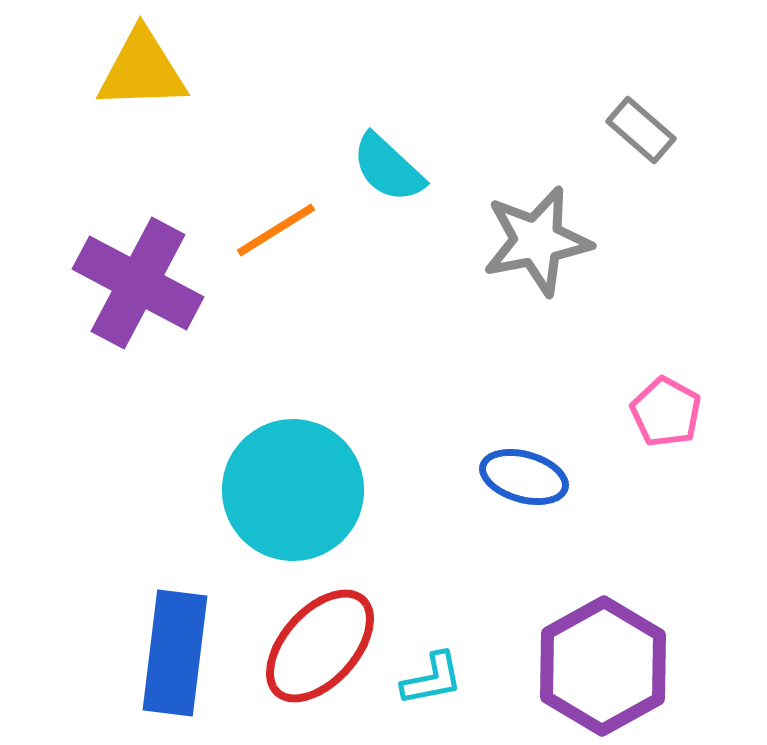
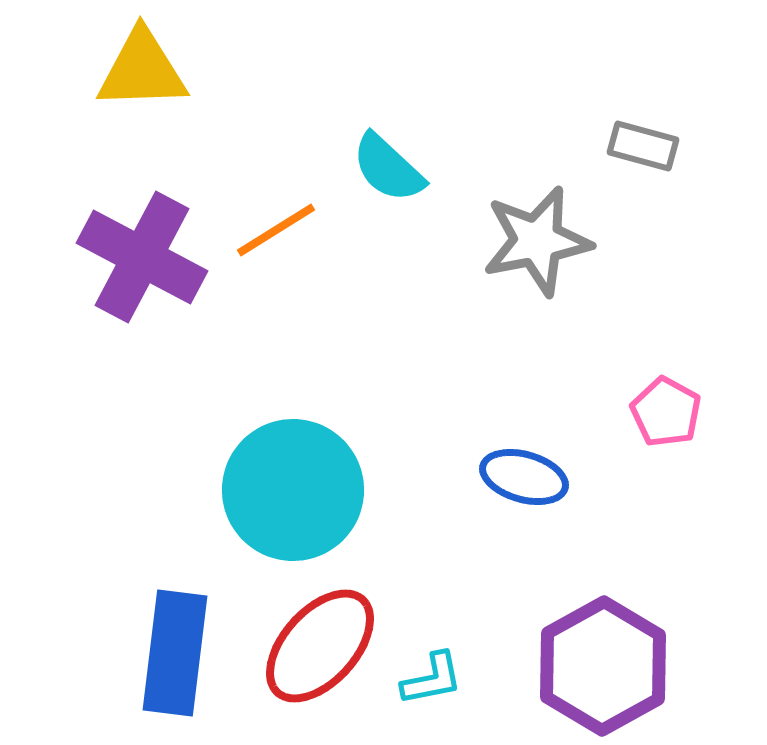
gray rectangle: moved 2 px right, 16 px down; rotated 26 degrees counterclockwise
purple cross: moved 4 px right, 26 px up
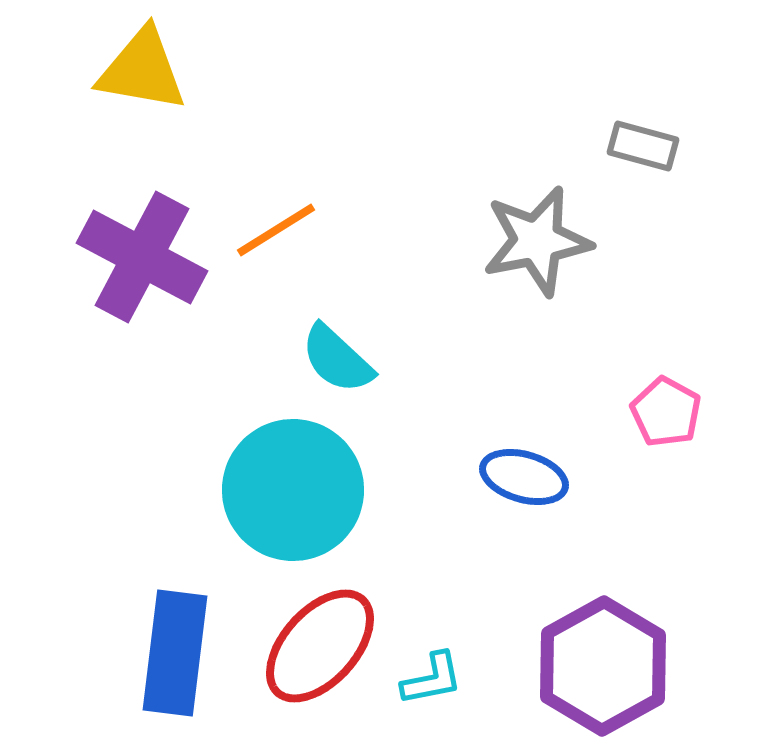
yellow triangle: rotated 12 degrees clockwise
cyan semicircle: moved 51 px left, 191 px down
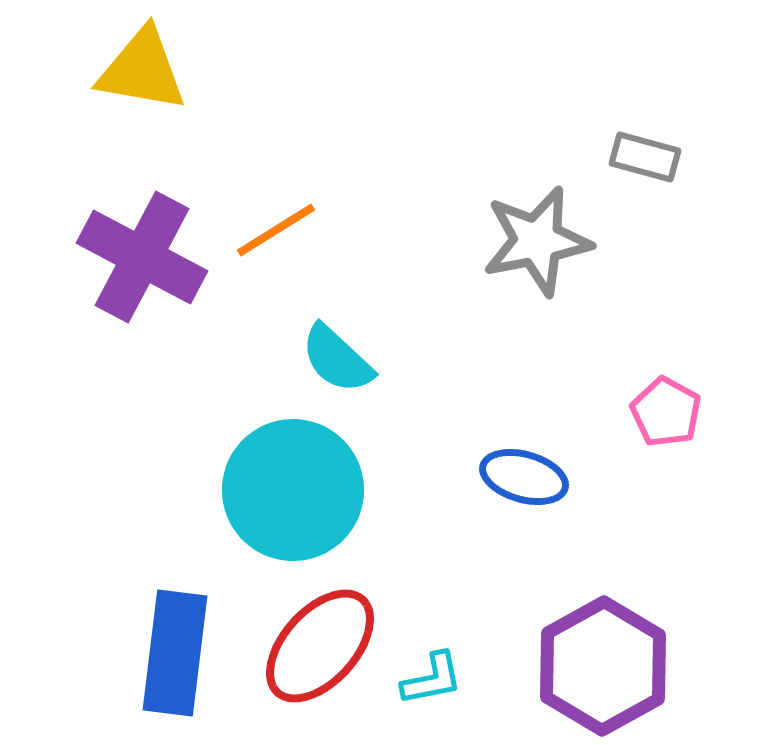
gray rectangle: moved 2 px right, 11 px down
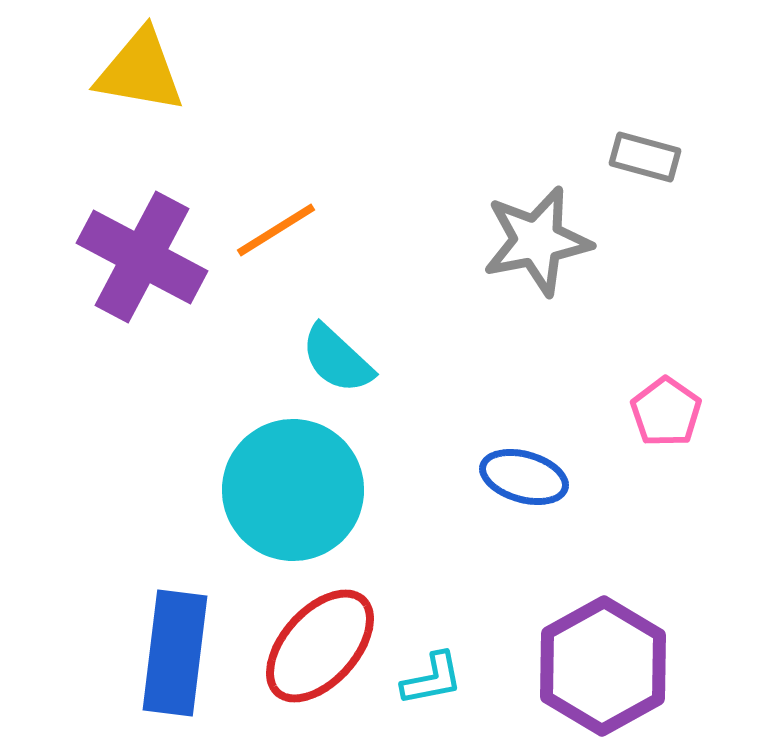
yellow triangle: moved 2 px left, 1 px down
pink pentagon: rotated 6 degrees clockwise
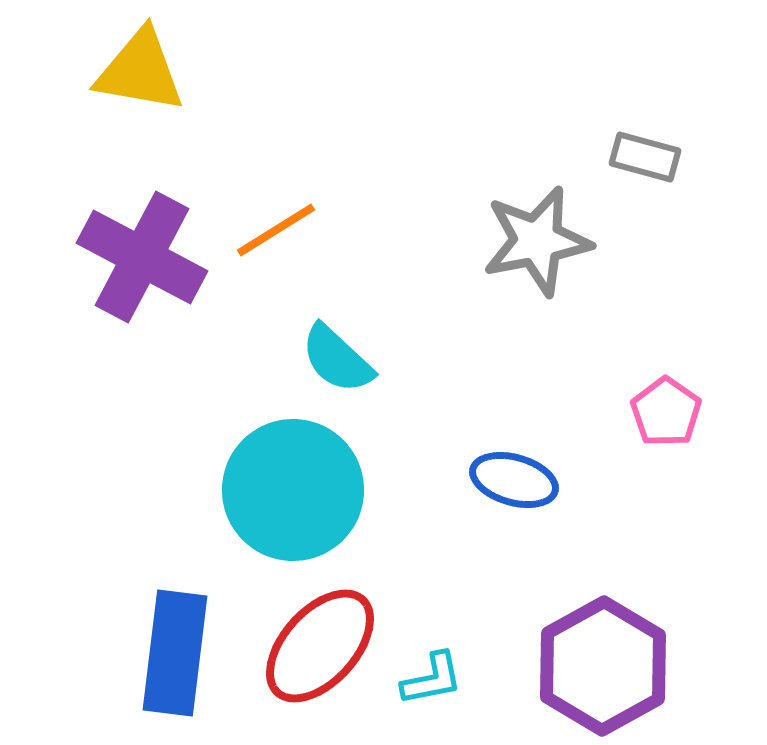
blue ellipse: moved 10 px left, 3 px down
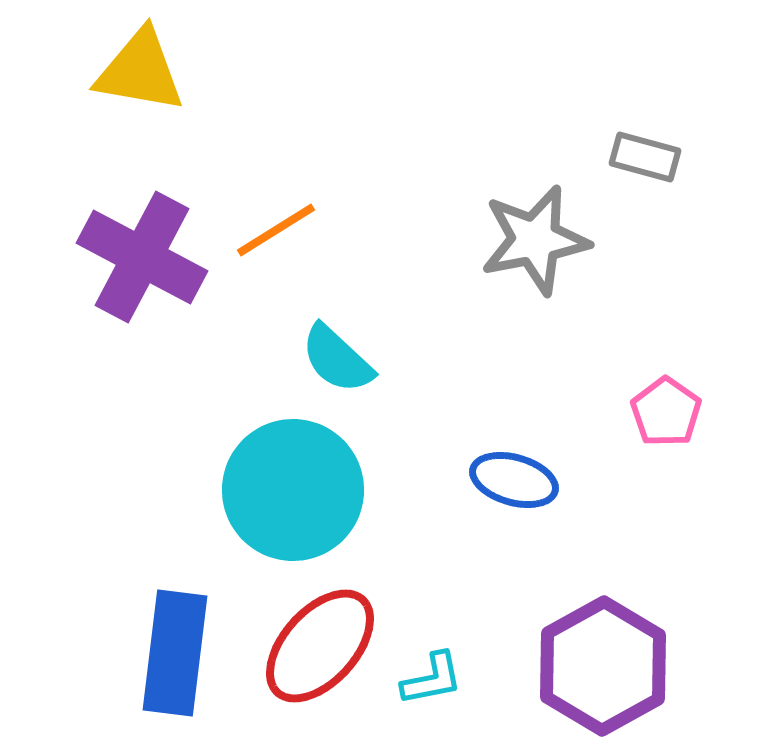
gray star: moved 2 px left, 1 px up
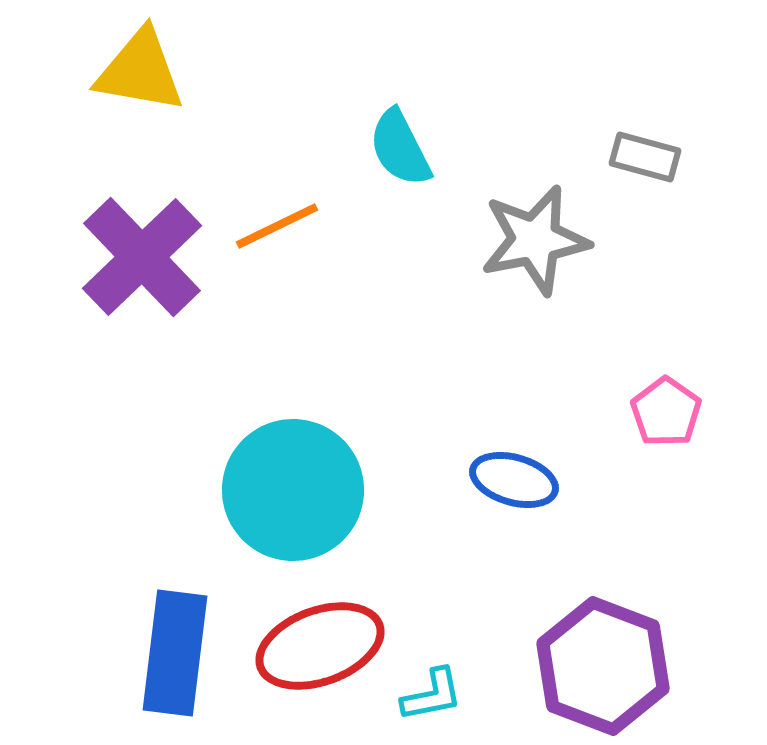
orange line: moved 1 px right, 4 px up; rotated 6 degrees clockwise
purple cross: rotated 18 degrees clockwise
cyan semicircle: moved 63 px right, 211 px up; rotated 20 degrees clockwise
red ellipse: rotated 28 degrees clockwise
purple hexagon: rotated 10 degrees counterclockwise
cyan L-shape: moved 16 px down
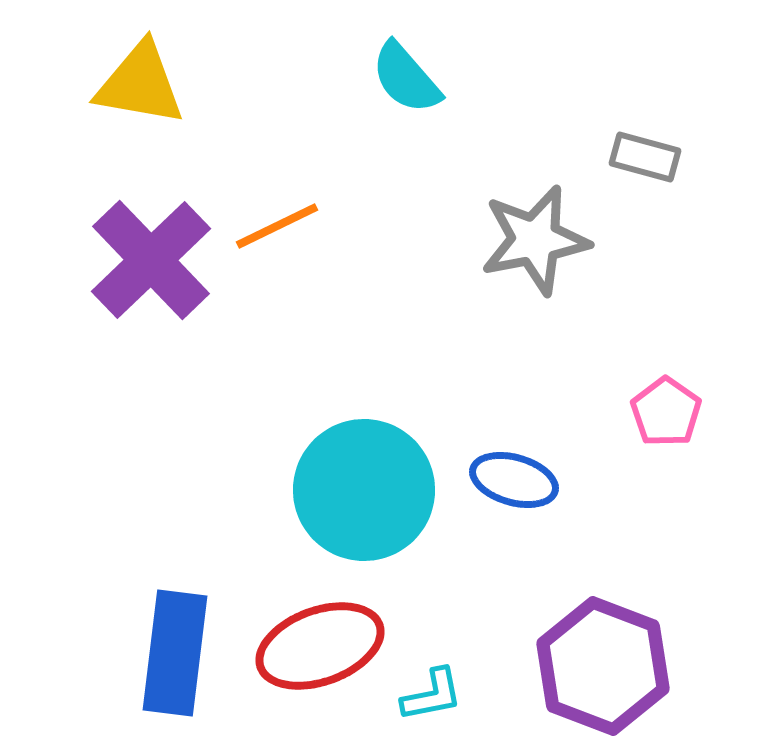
yellow triangle: moved 13 px down
cyan semicircle: moved 6 px right, 70 px up; rotated 14 degrees counterclockwise
purple cross: moved 9 px right, 3 px down
cyan circle: moved 71 px right
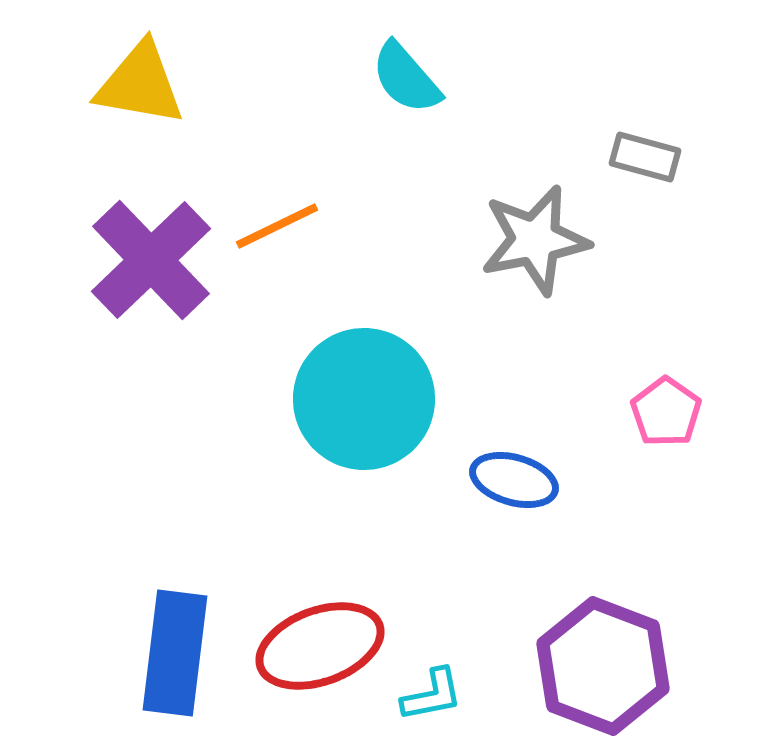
cyan circle: moved 91 px up
